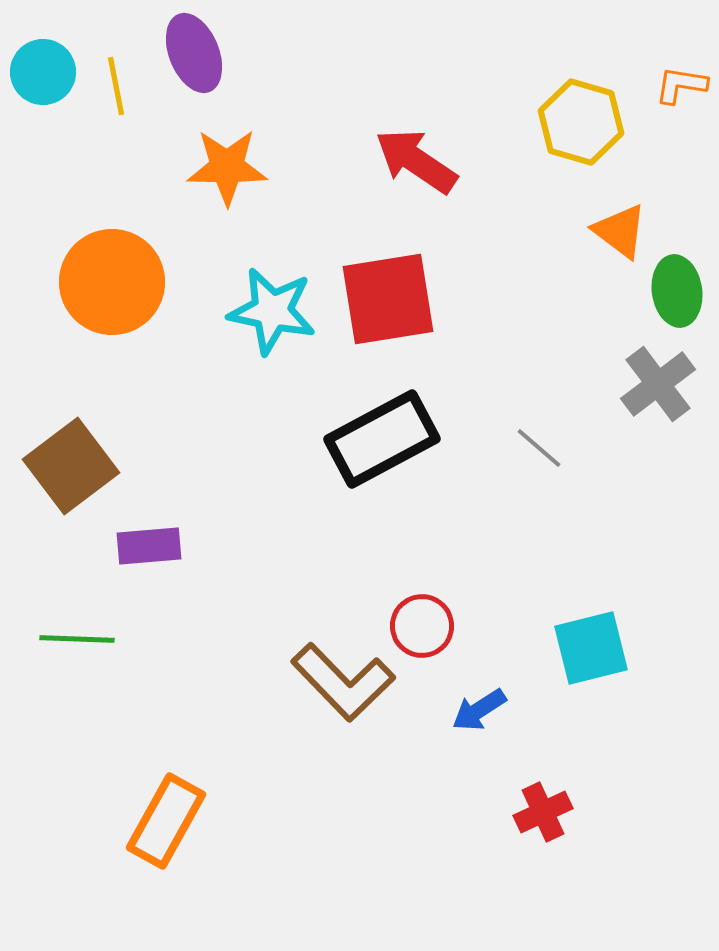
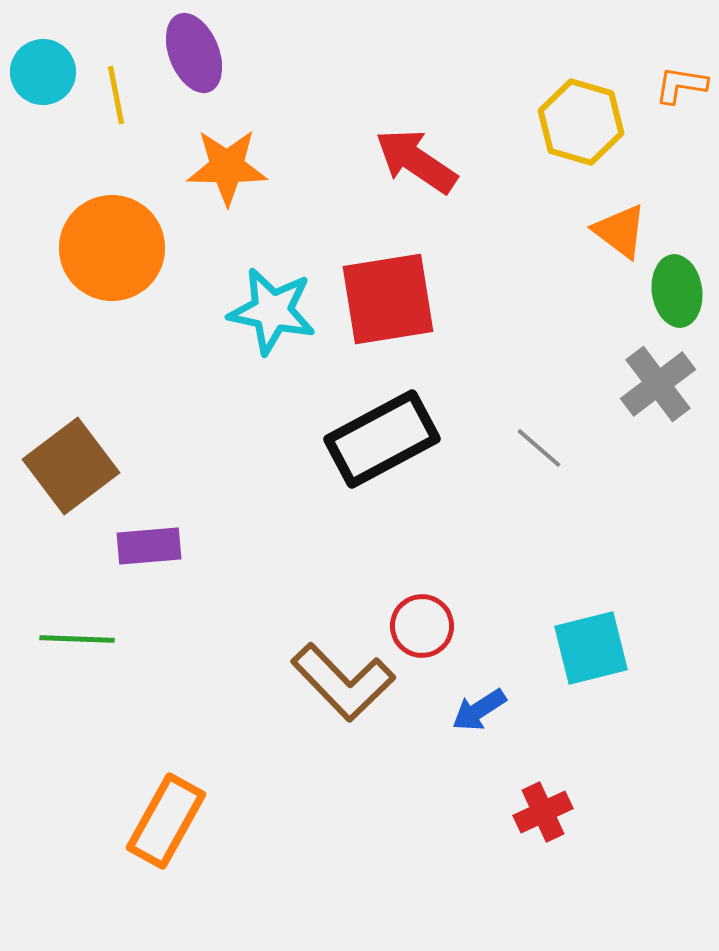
yellow line: moved 9 px down
orange circle: moved 34 px up
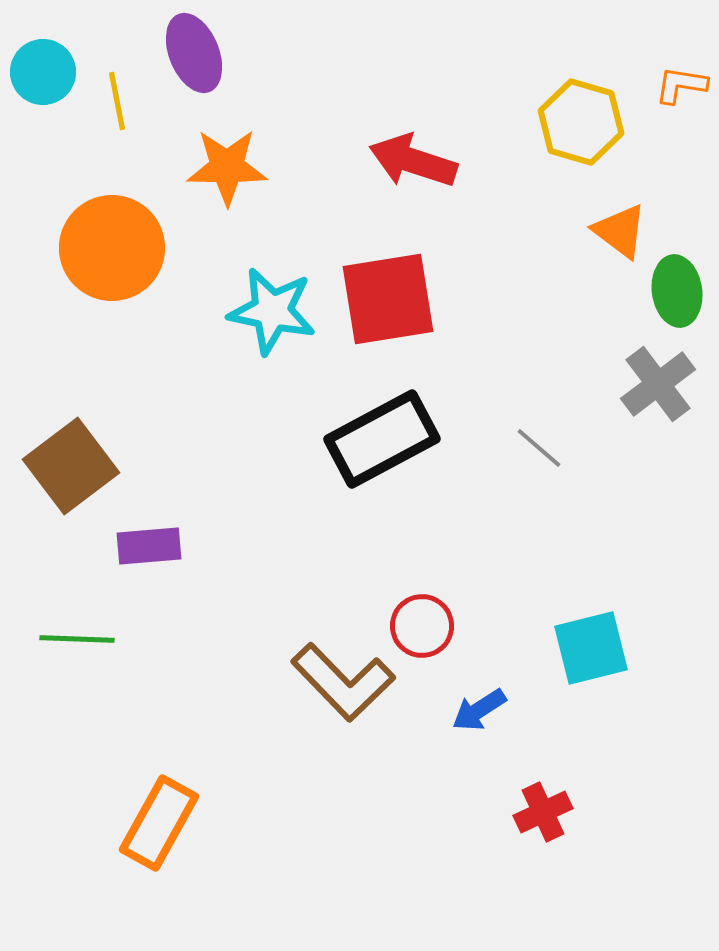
yellow line: moved 1 px right, 6 px down
red arrow: moved 3 px left; rotated 16 degrees counterclockwise
orange rectangle: moved 7 px left, 2 px down
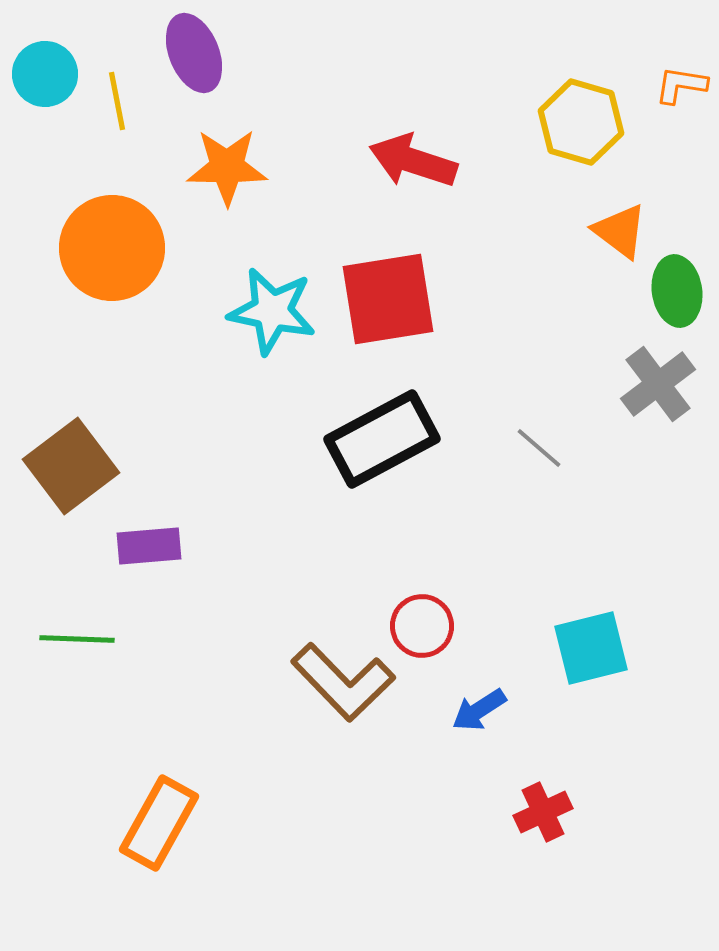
cyan circle: moved 2 px right, 2 px down
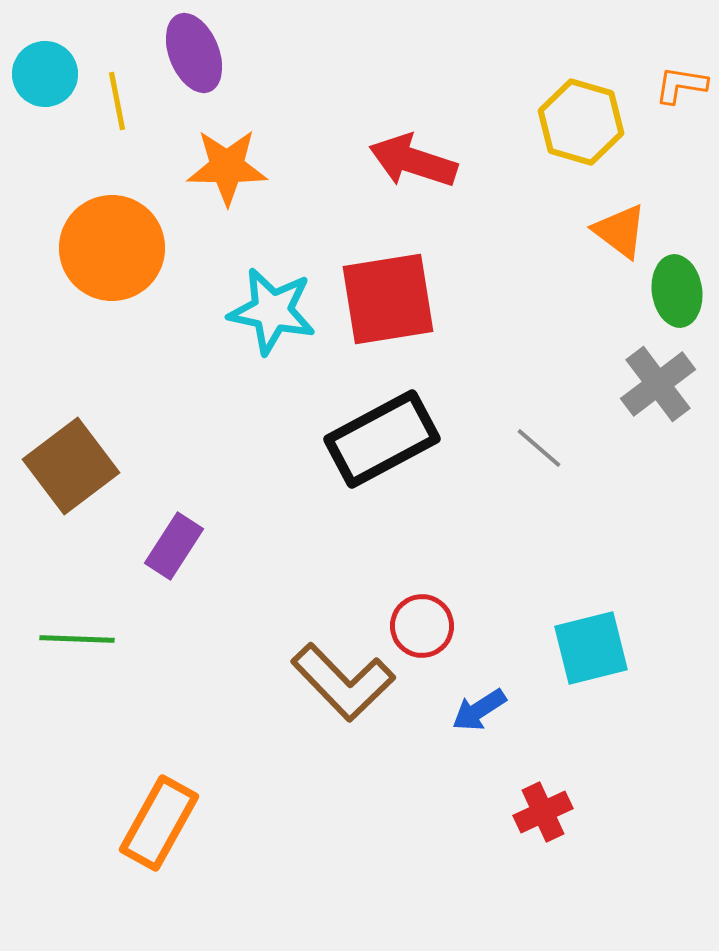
purple rectangle: moved 25 px right; rotated 52 degrees counterclockwise
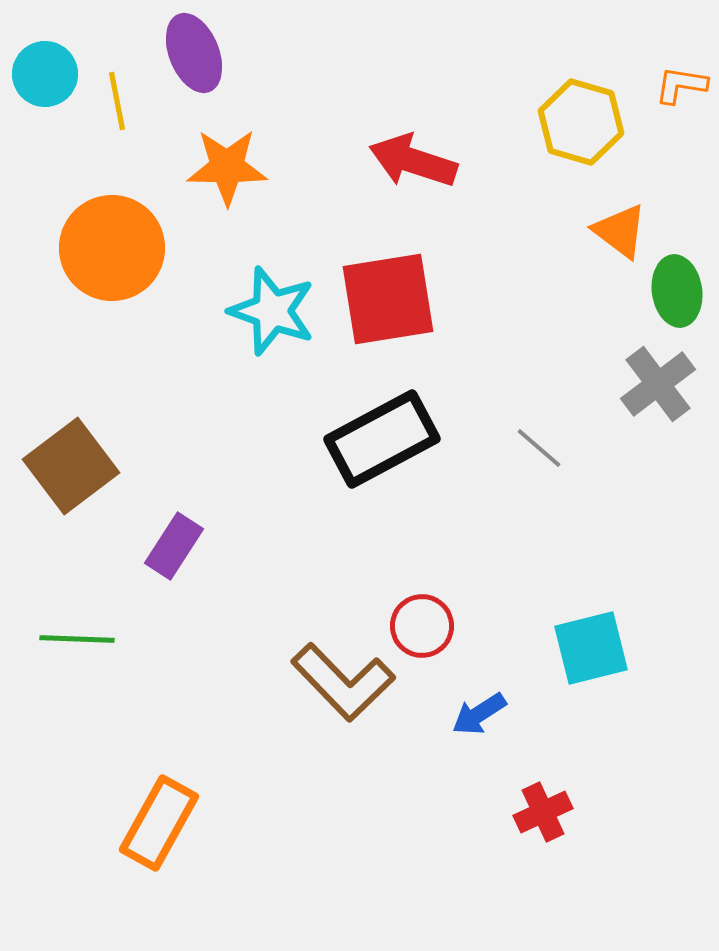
cyan star: rotated 8 degrees clockwise
blue arrow: moved 4 px down
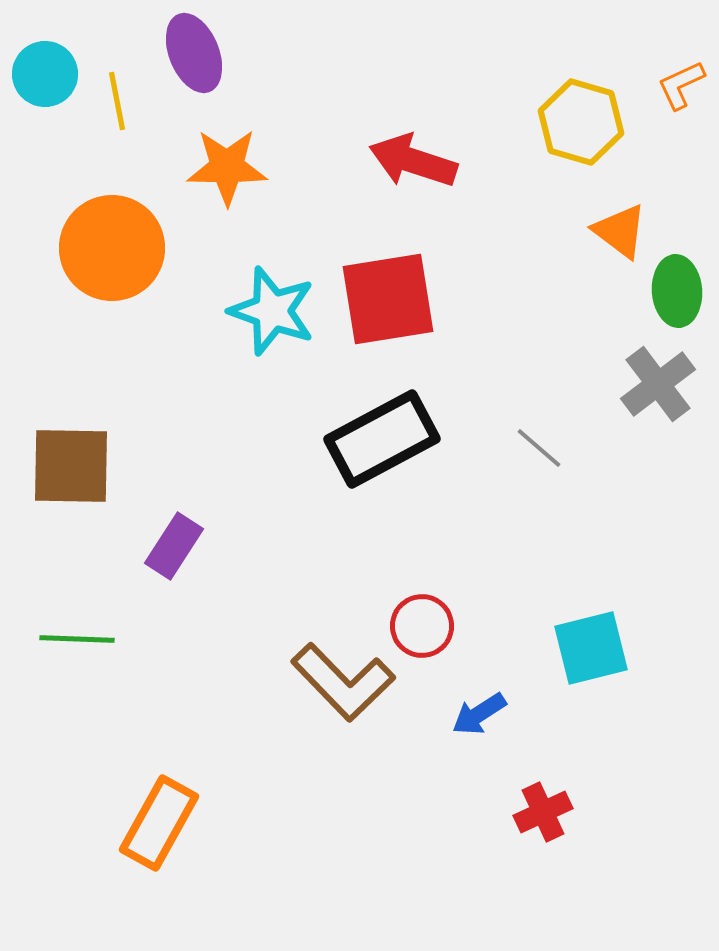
orange L-shape: rotated 34 degrees counterclockwise
green ellipse: rotated 4 degrees clockwise
brown square: rotated 38 degrees clockwise
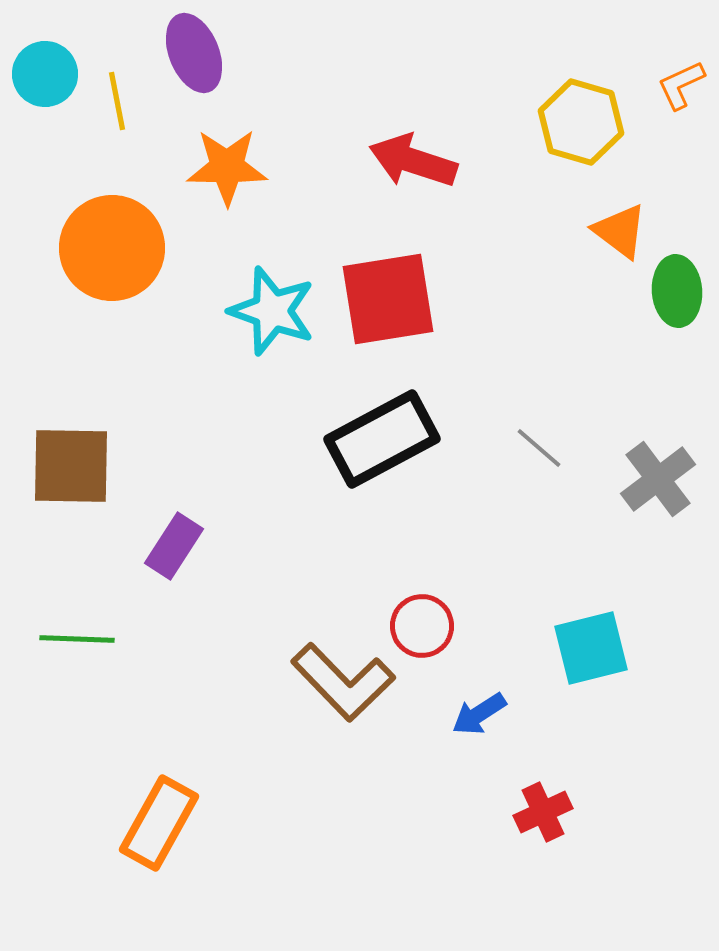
gray cross: moved 95 px down
